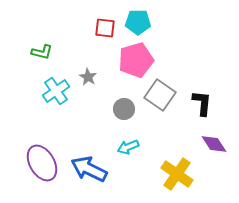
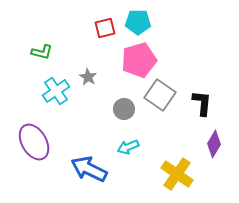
red square: rotated 20 degrees counterclockwise
pink pentagon: moved 3 px right
purple diamond: rotated 64 degrees clockwise
purple ellipse: moved 8 px left, 21 px up
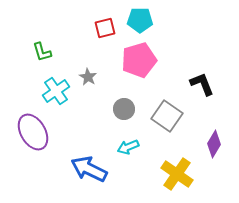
cyan pentagon: moved 2 px right, 2 px up
green L-shape: rotated 60 degrees clockwise
gray square: moved 7 px right, 21 px down
black L-shape: moved 19 px up; rotated 28 degrees counterclockwise
purple ellipse: moved 1 px left, 10 px up
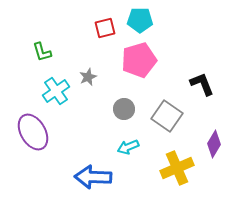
gray star: rotated 18 degrees clockwise
blue arrow: moved 4 px right, 8 px down; rotated 24 degrees counterclockwise
yellow cross: moved 6 px up; rotated 32 degrees clockwise
